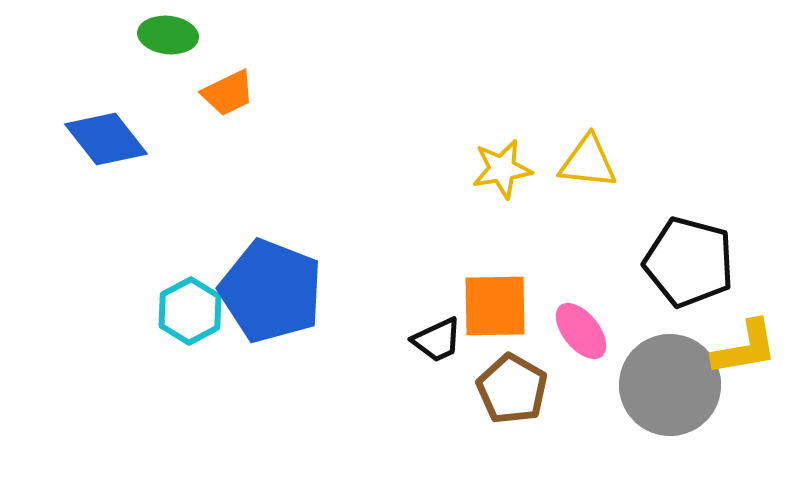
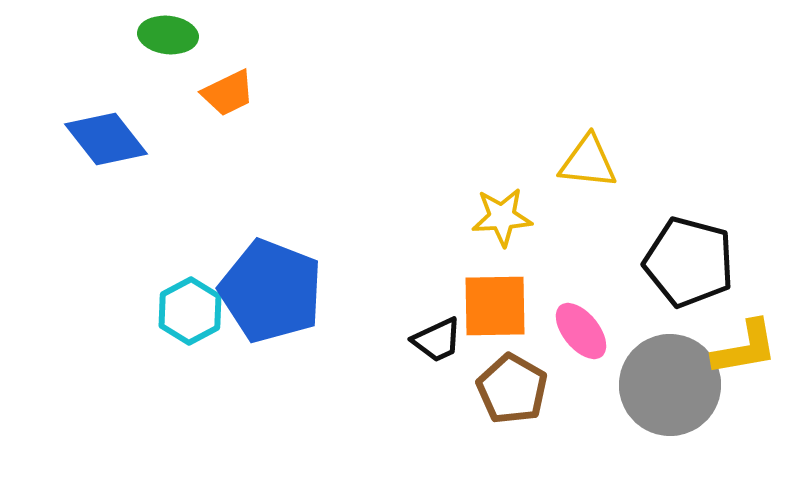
yellow star: moved 48 px down; rotated 6 degrees clockwise
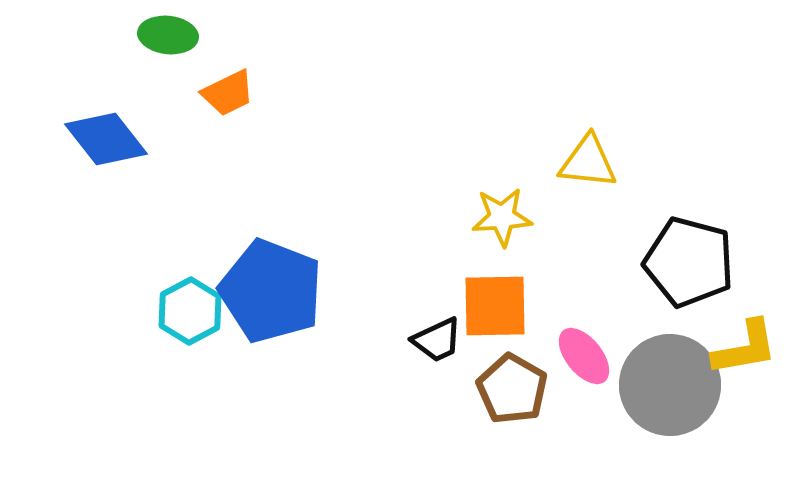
pink ellipse: moved 3 px right, 25 px down
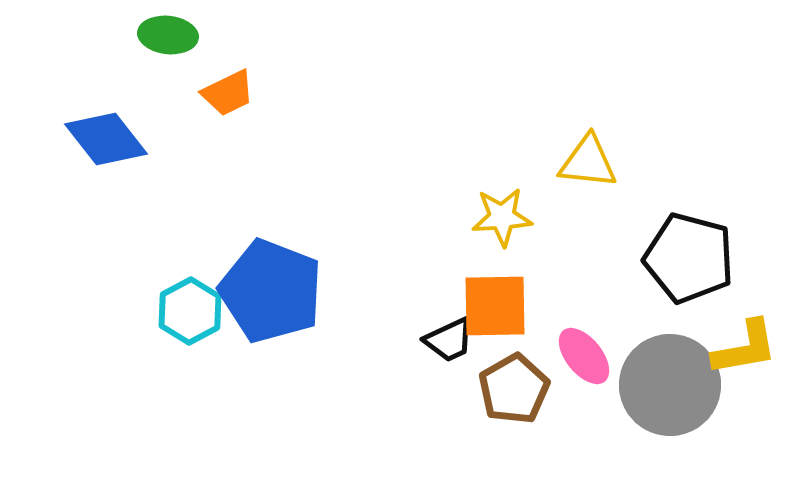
black pentagon: moved 4 px up
black trapezoid: moved 12 px right
brown pentagon: moved 2 px right; rotated 12 degrees clockwise
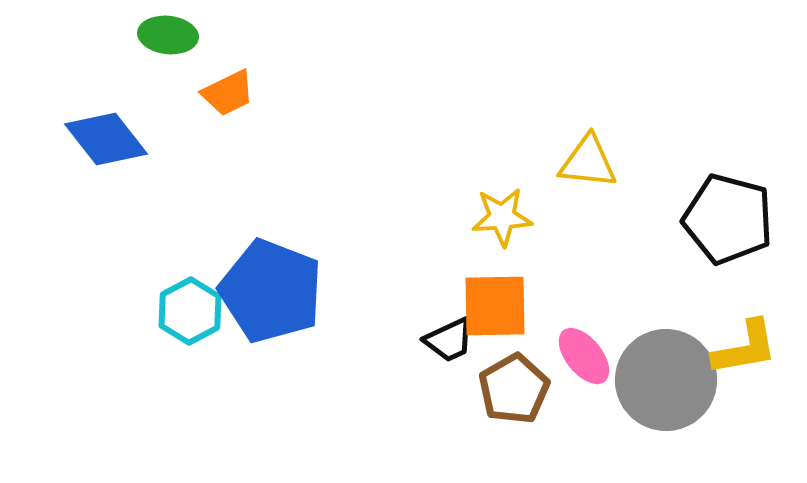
black pentagon: moved 39 px right, 39 px up
gray circle: moved 4 px left, 5 px up
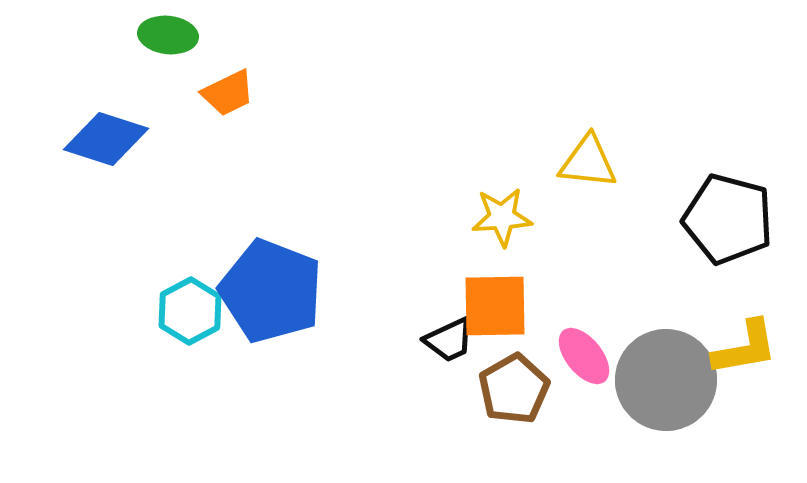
blue diamond: rotated 34 degrees counterclockwise
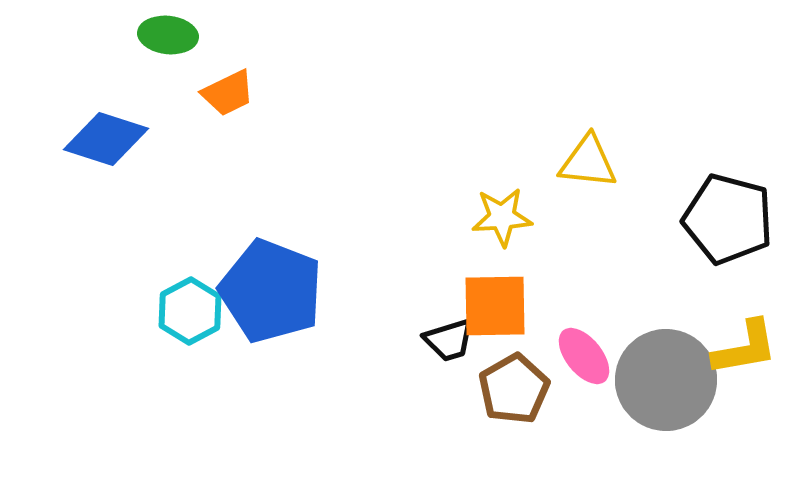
black trapezoid: rotated 8 degrees clockwise
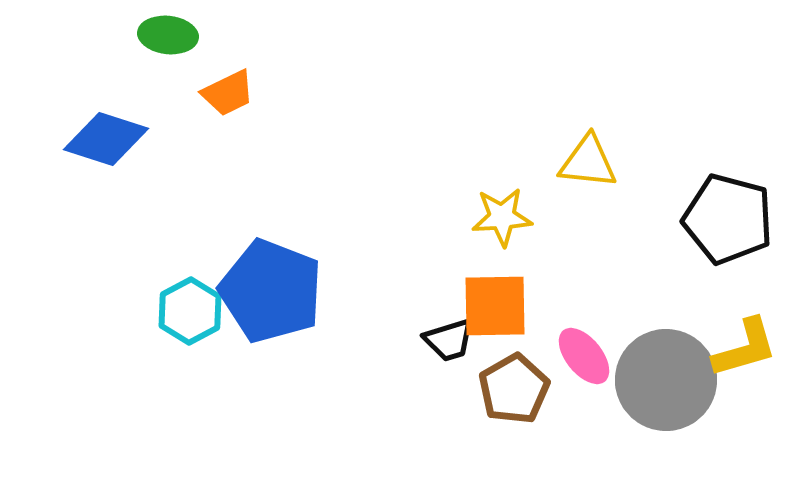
yellow L-shape: rotated 6 degrees counterclockwise
